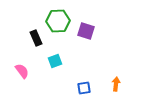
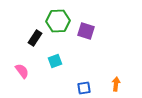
black rectangle: moved 1 px left; rotated 56 degrees clockwise
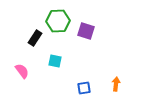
cyan square: rotated 32 degrees clockwise
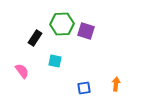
green hexagon: moved 4 px right, 3 px down
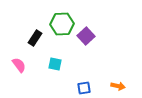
purple square: moved 5 px down; rotated 30 degrees clockwise
cyan square: moved 3 px down
pink semicircle: moved 3 px left, 6 px up
orange arrow: moved 2 px right, 2 px down; rotated 96 degrees clockwise
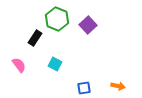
green hexagon: moved 5 px left, 5 px up; rotated 25 degrees clockwise
purple square: moved 2 px right, 11 px up
cyan square: rotated 16 degrees clockwise
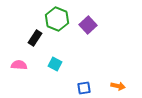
pink semicircle: rotated 49 degrees counterclockwise
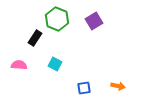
purple square: moved 6 px right, 4 px up; rotated 12 degrees clockwise
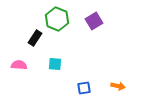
cyan square: rotated 24 degrees counterclockwise
